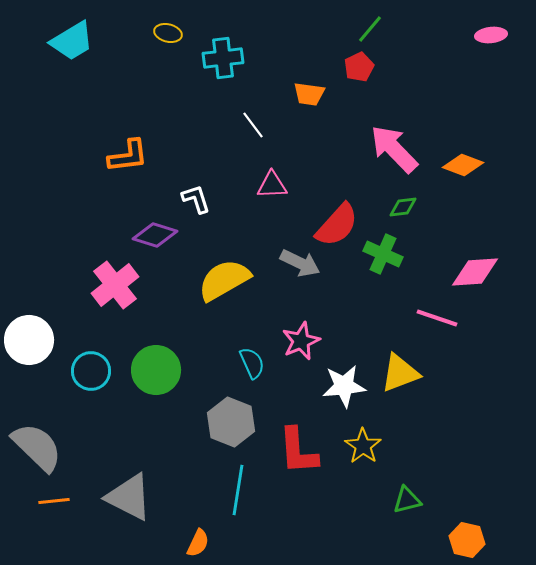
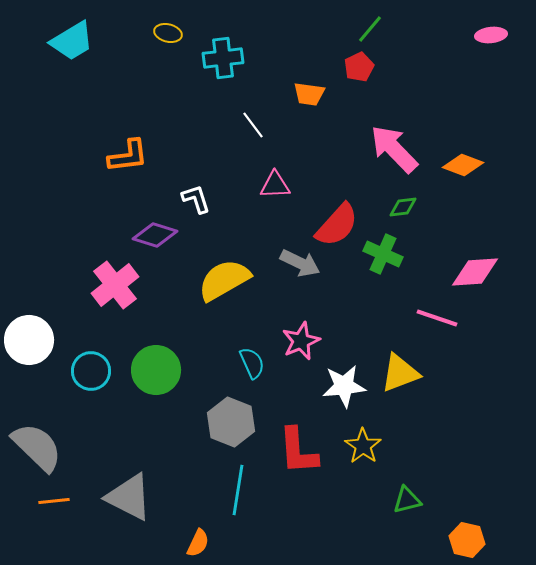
pink triangle: moved 3 px right
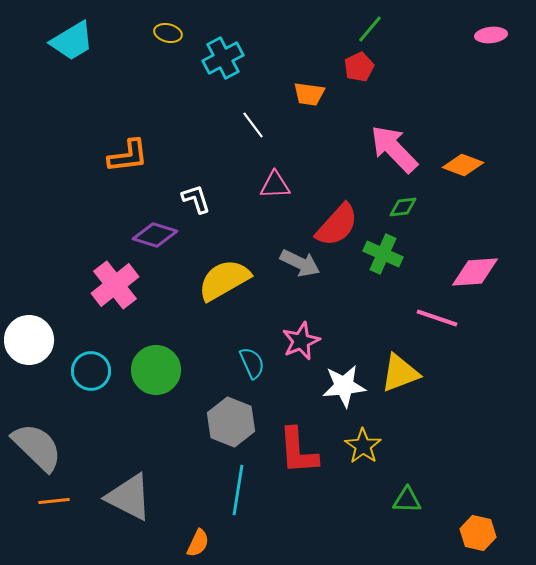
cyan cross: rotated 21 degrees counterclockwise
green triangle: rotated 16 degrees clockwise
orange hexagon: moved 11 px right, 7 px up
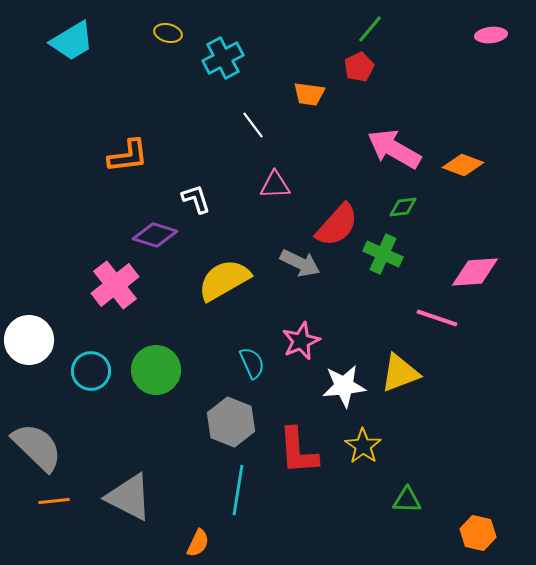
pink arrow: rotated 16 degrees counterclockwise
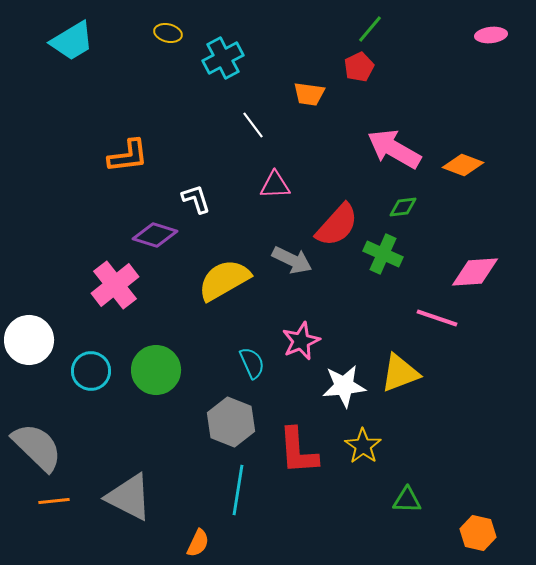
gray arrow: moved 8 px left, 3 px up
